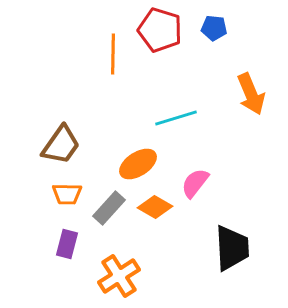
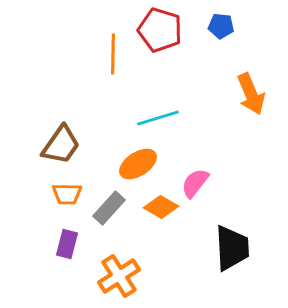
blue pentagon: moved 7 px right, 2 px up
cyan line: moved 18 px left
orange diamond: moved 6 px right
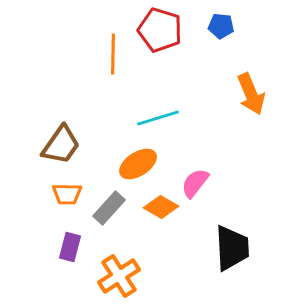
purple rectangle: moved 3 px right, 3 px down
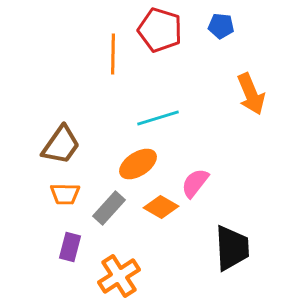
orange trapezoid: moved 2 px left
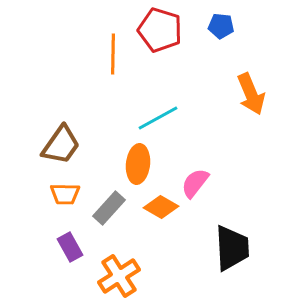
cyan line: rotated 12 degrees counterclockwise
orange ellipse: rotated 51 degrees counterclockwise
purple rectangle: rotated 44 degrees counterclockwise
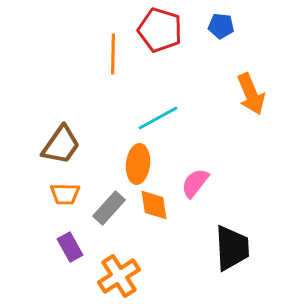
orange diamond: moved 7 px left, 2 px up; rotated 52 degrees clockwise
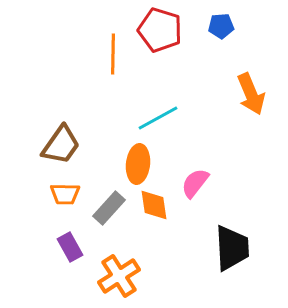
blue pentagon: rotated 10 degrees counterclockwise
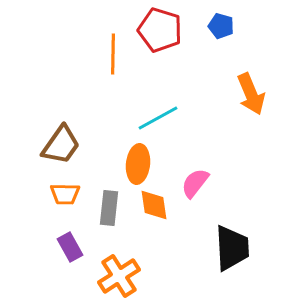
blue pentagon: rotated 20 degrees clockwise
gray rectangle: rotated 36 degrees counterclockwise
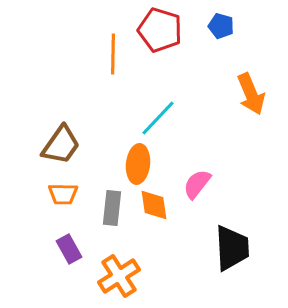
cyan line: rotated 18 degrees counterclockwise
pink semicircle: moved 2 px right, 1 px down
orange trapezoid: moved 2 px left
gray rectangle: moved 3 px right
purple rectangle: moved 1 px left, 2 px down
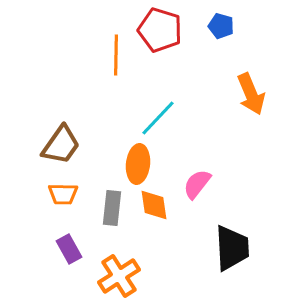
orange line: moved 3 px right, 1 px down
